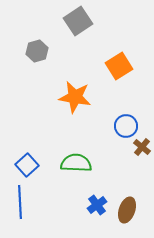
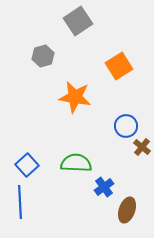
gray hexagon: moved 6 px right, 5 px down
blue cross: moved 7 px right, 18 px up
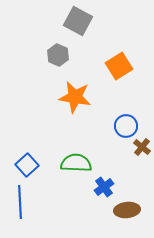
gray square: rotated 28 degrees counterclockwise
gray hexagon: moved 15 px right, 1 px up; rotated 20 degrees counterclockwise
brown ellipse: rotated 65 degrees clockwise
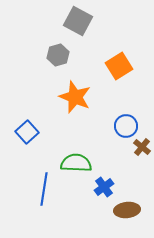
gray hexagon: rotated 20 degrees clockwise
orange star: rotated 12 degrees clockwise
blue square: moved 33 px up
blue line: moved 24 px right, 13 px up; rotated 12 degrees clockwise
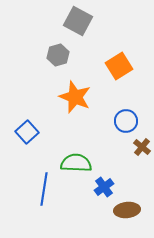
blue circle: moved 5 px up
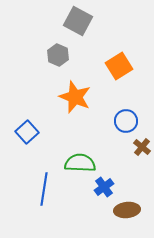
gray hexagon: rotated 20 degrees counterclockwise
green semicircle: moved 4 px right
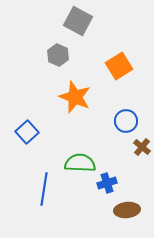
blue cross: moved 3 px right, 4 px up; rotated 18 degrees clockwise
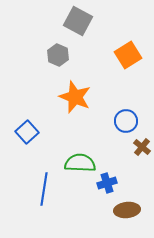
orange square: moved 9 px right, 11 px up
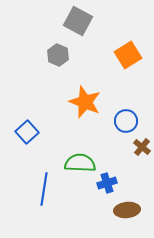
orange star: moved 10 px right, 5 px down
